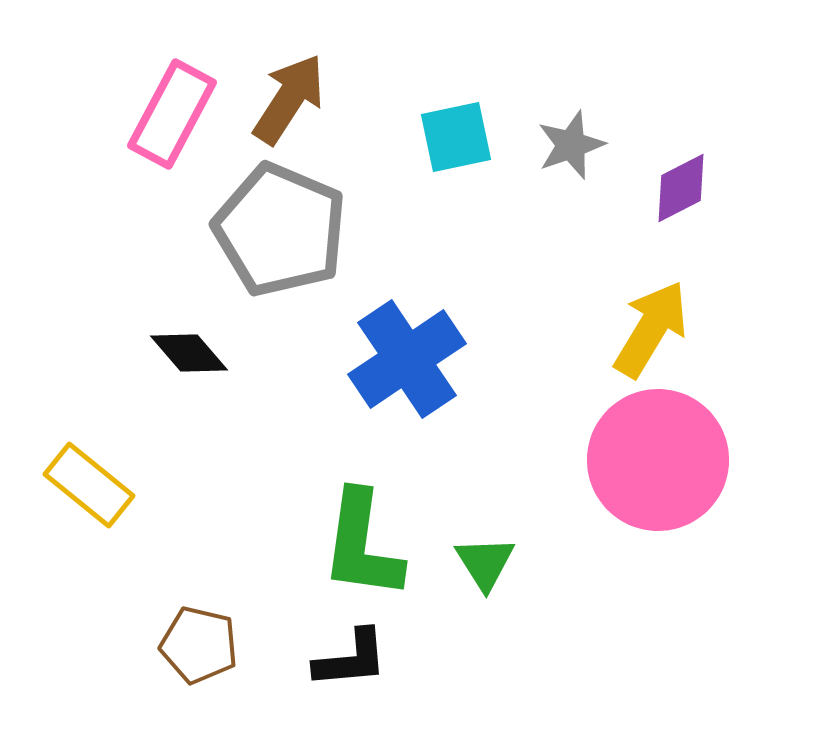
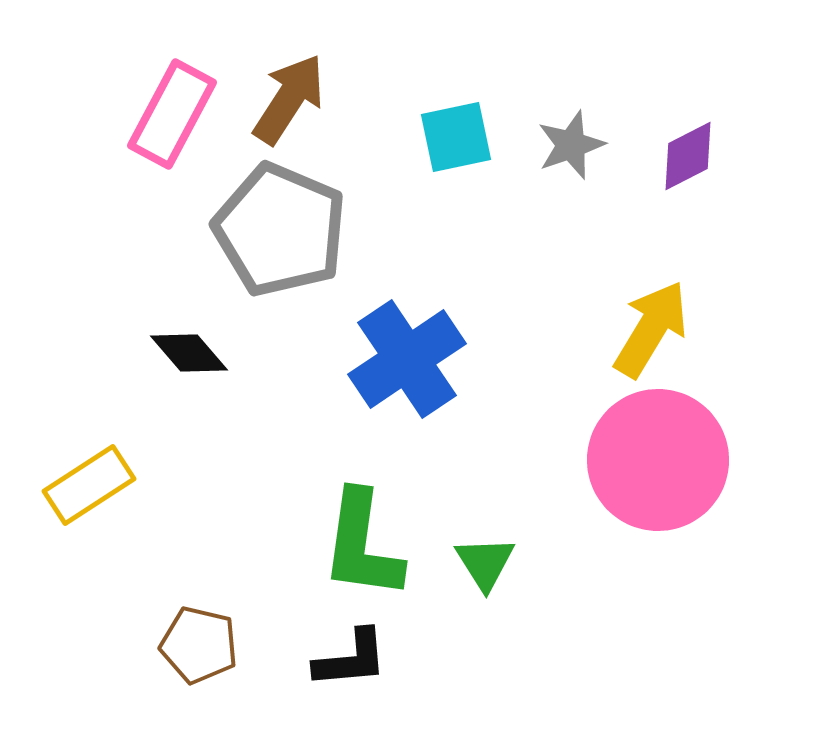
purple diamond: moved 7 px right, 32 px up
yellow rectangle: rotated 72 degrees counterclockwise
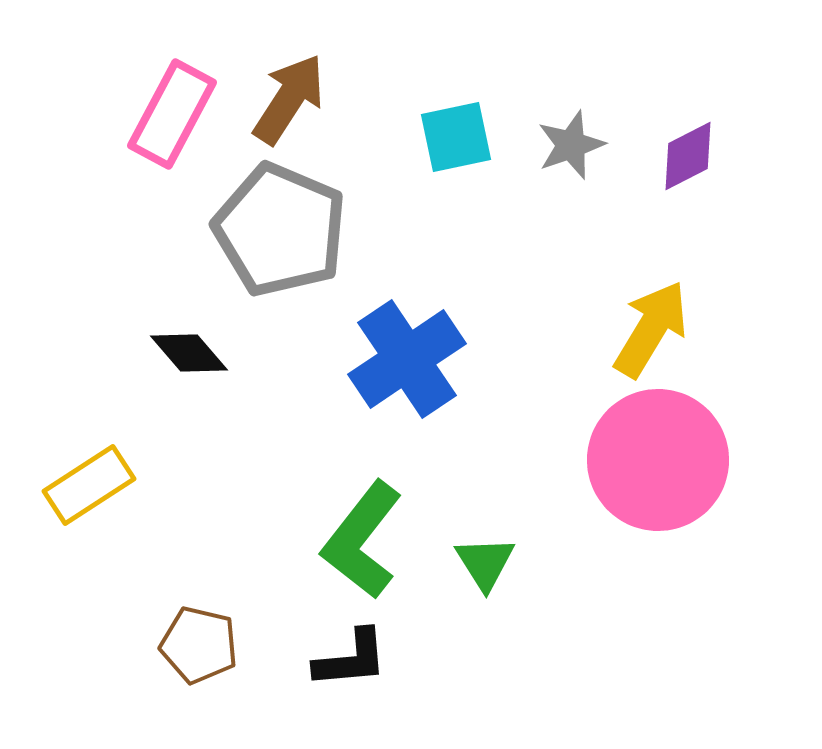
green L-shape: moved 5 px up; rotated 30 degrees clockwise
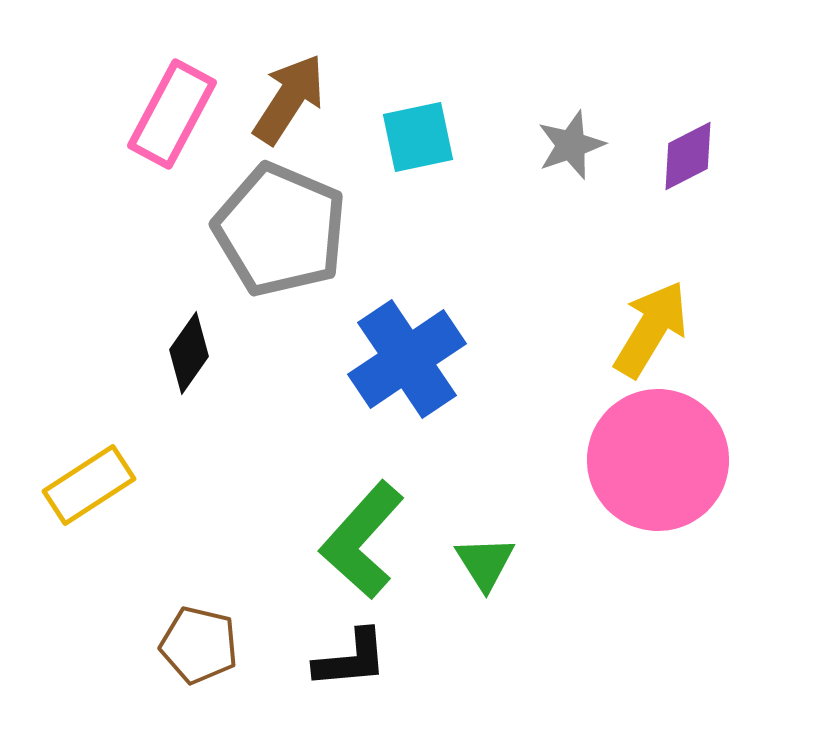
cyan square: moved 38 px left
black diamond: rotated 76 degrees clockwise
green L-shape: rotated 4 degrees clockwise
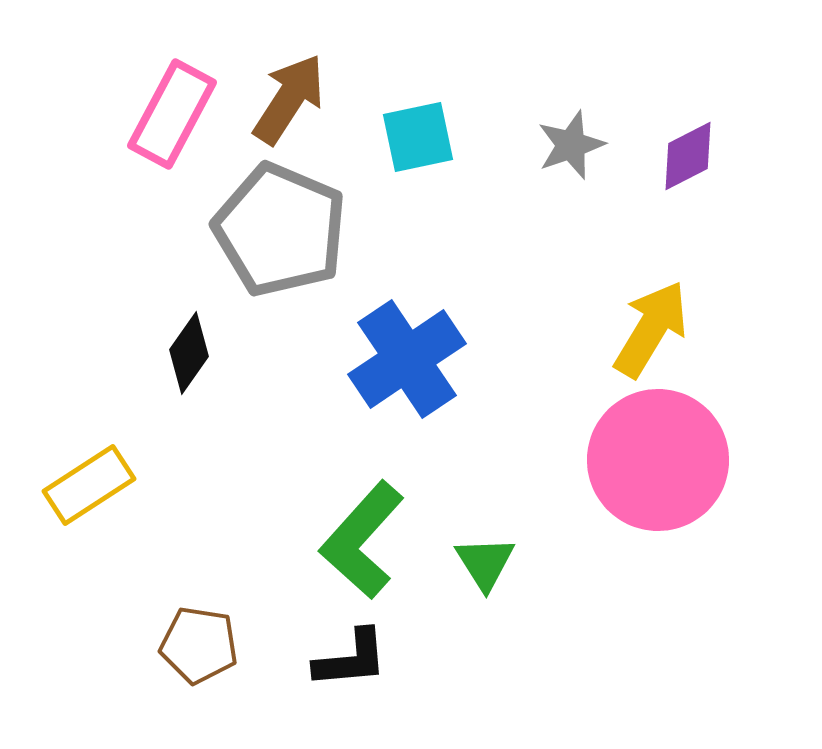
brown pentagon: rotated 4 degrees counterclockwise
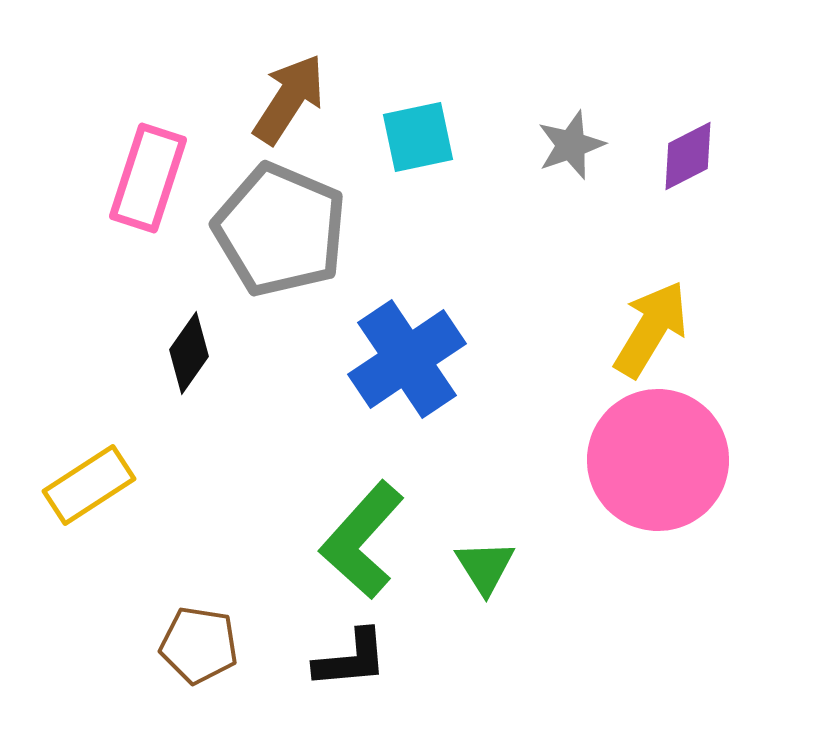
pink rectangle: moved 24 px left, 64 px down; rotated 10 degrees counterclockwise
green triangle: moved 4 px down
